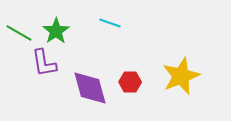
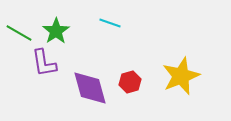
red hexagon: rotated 15 degrees counterclockwise
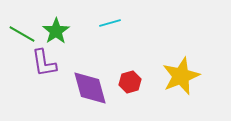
cyan line: rotated 35 degrees counterclockwise
green line: moved 3 px right, 1 px down
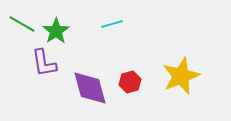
cyan line: moved 2 px right, 1 px down
green line: moved 10 px up
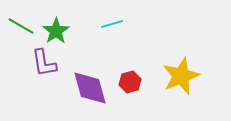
green line: moved 1 px left, 2 px down
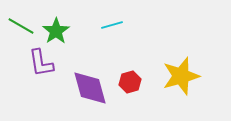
cyan line: moved 1 px down
purple L-shape: moved 3 px left
yellow star: rotated 6 degrees clockwise
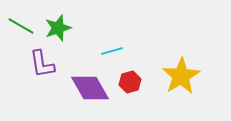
cyan line: moved 26 px down
green star: moved 2 px right, 3 px up; rotated 16 degrees clockwise
purple L-shape: moved 1 px right, 1 px down
yellow star: rotated 15 degrees counterclockwise
purple diamond: rotated 15 degrees counterclockwise
